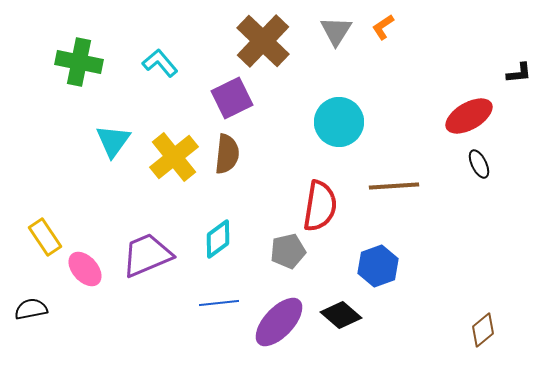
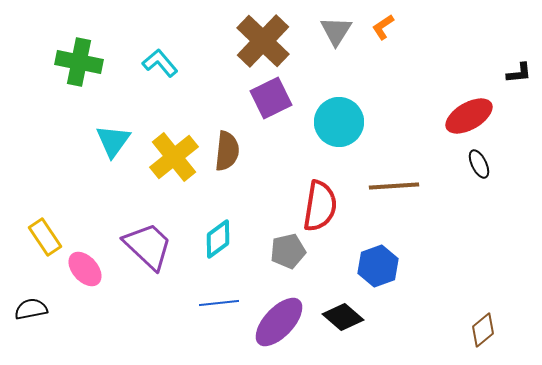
purple square: moved 39 px right
brown semicircle: moved 3 px up
purple trapezoid: moved 1 px right, 9 px up; rotated 66 degrees clockwise
black diamond: moved 2 px right, 2 px down
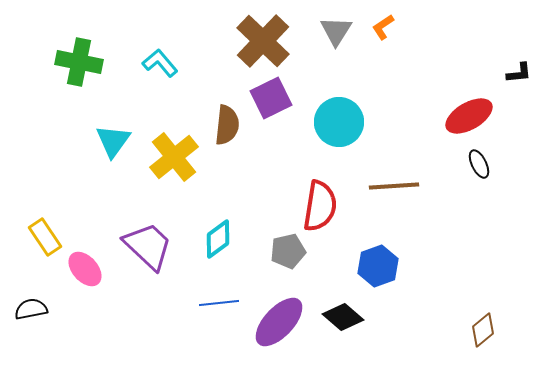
brown semicircle: moved 26 px up
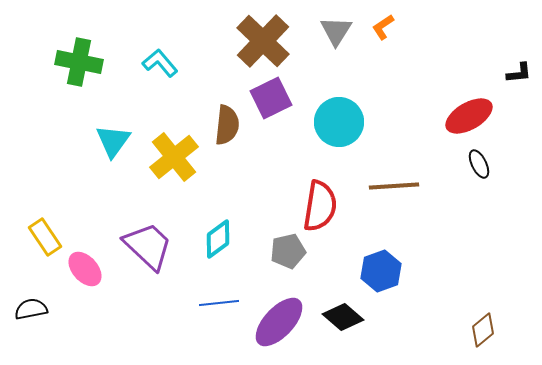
blue hexagon: moved 3 px right, 5 px down
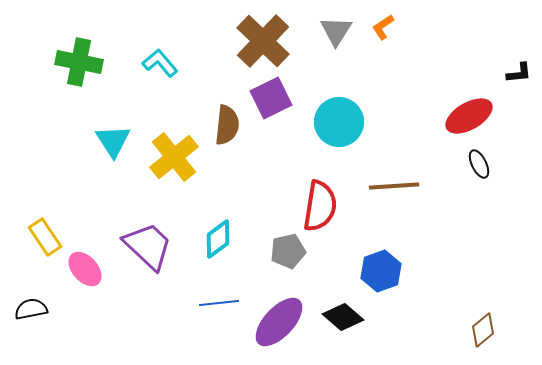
cyan triangle: rotated 9 degrees counterclockwise
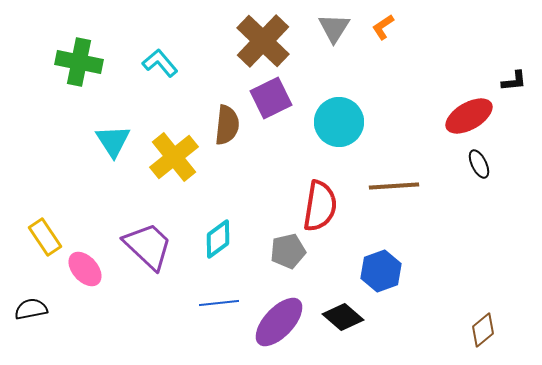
gray triangle: moved 2 px left, 3 px up
black L-shape: moved 5 px left, 8 px down
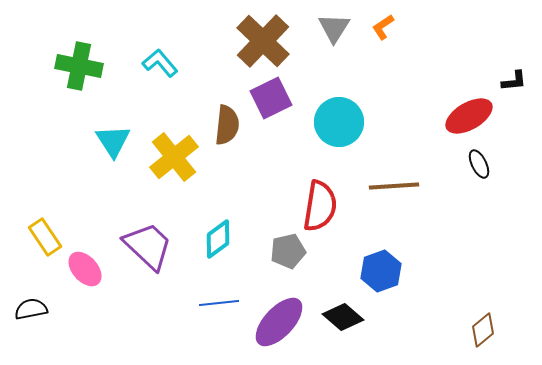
green cross: moved 4 px down
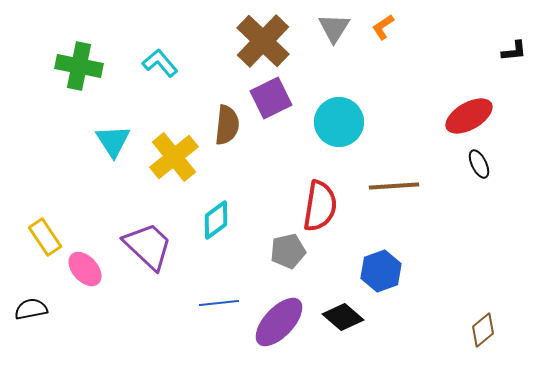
black L-shape: moved 30 px up
cyan diamond: moved 2 px left, 19 px up
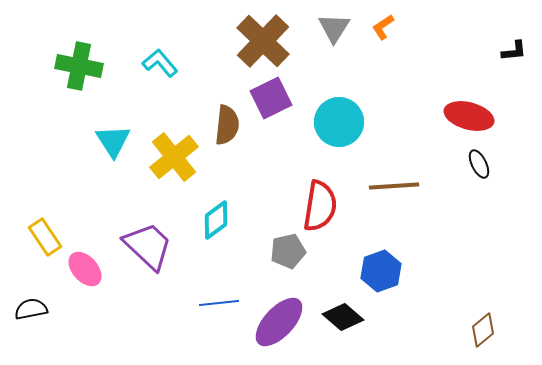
red ellipse: rotated 45 degrees clockwise
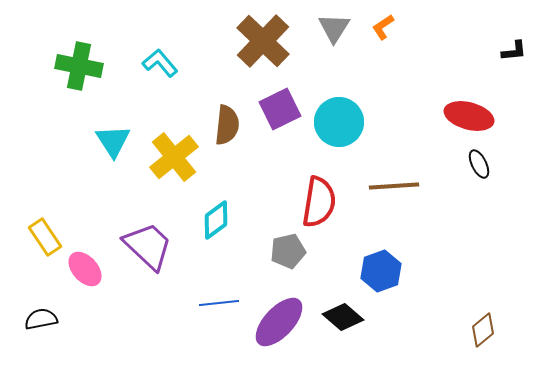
purple square: moved 9 px right, 11 px down
red semicircle: moved 1 px left, 4 px up
black semicircle: moved 10 px right, 10 px down
